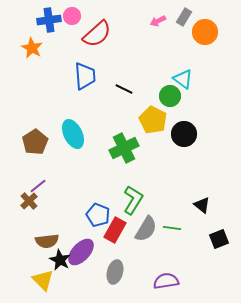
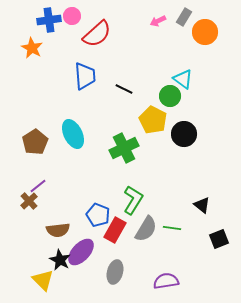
brown semicircle: moved 11 px right, 11 px up
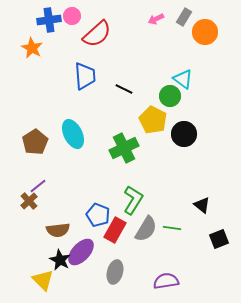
pink arrow: moved 2 px left, 2 px up
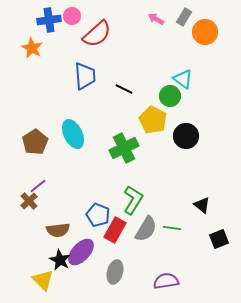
pink arrow: rotated 56 degrees clockwise
black circle: moved 2 px right, 2 px down
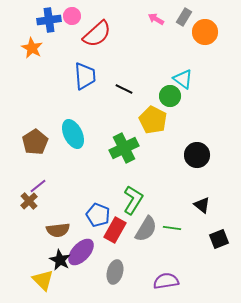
black circle: moved 11 px right, 19 px down
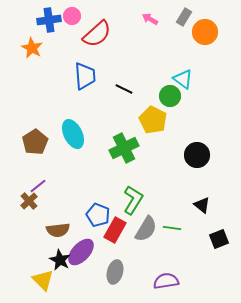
pink arrow: moved 6 px left
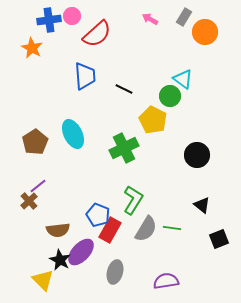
red rectangle: moved 5 px left
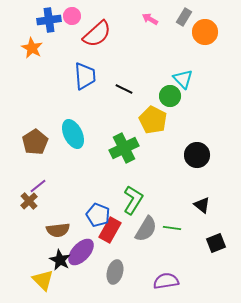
cyan triangle: rotated 10 degrees clockwise
black square: moved 3 px left, 4 px down
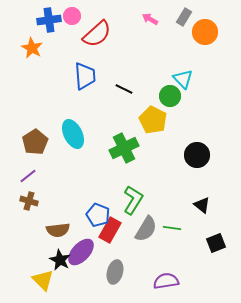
purple line: moved 10 px left, 10 px up
brown cross: rotated 30 degrees counterclockwise
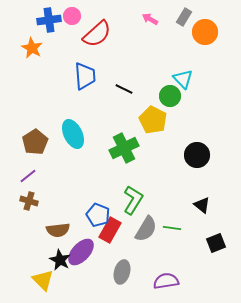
gray ellipse: moved 7 px right
